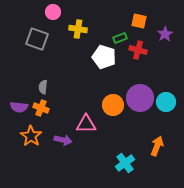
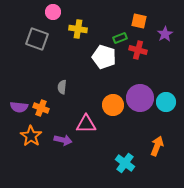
gray semicircle: moved 19 px right
cyan cross: rotated 18 degrees counterclockwise
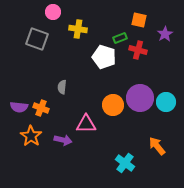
orange square: moved 1 px up
orange arrow: rotated 60 degrees counterclockwise
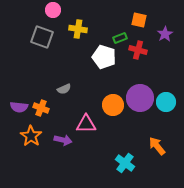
pink circle: moved 2 px up
gray square: moved 5 px right, 2 px up
gray semicircle: moved 2 px right, 2 px down; rotated 120 degrees counterclockwise
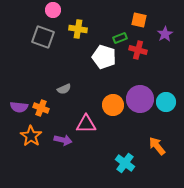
gray square: moved 1 px right
purple circle: moved 1 px down
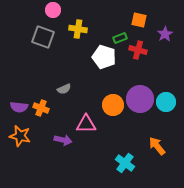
orange star: moved 11 px left; rotated 20 degrees counterclockwise
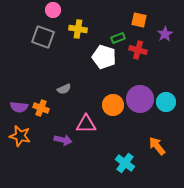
green rectangle: moved 2 px left
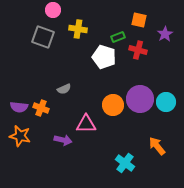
green rectangle: moved 1 px up
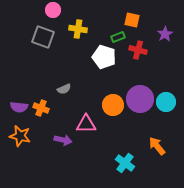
orange square: moved 7 px left
